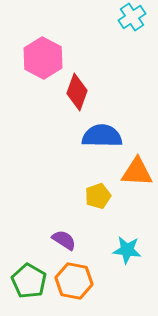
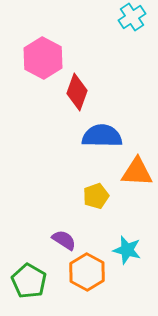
yellow pentagon: moved 2 px left
cyan star: rotated 8 degrees clockwise
orange hexagon: moved 13 px right, 9 px up; rotated 18 degrees clockwise
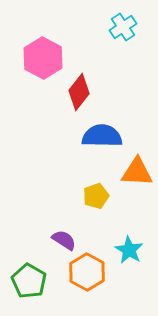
cyan cross: moved 9 px left, 10 px down
red diamond: moved 2 px right; rotated 18 degrees clockwise
cyan star: moved 2 px right; rotated 16 degrees clockwise
